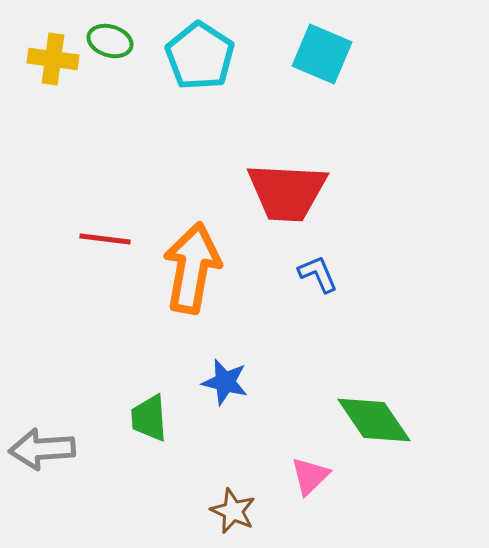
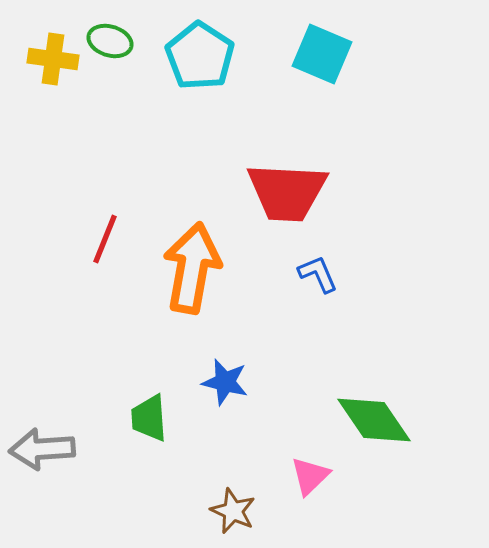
red line: rotated 75 degrees counterclockwise
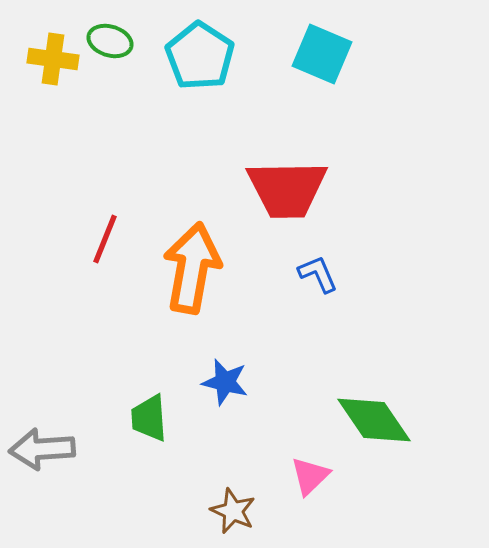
red trapezoid: moved 3 px up; rotated 4 degrees counterclockwise
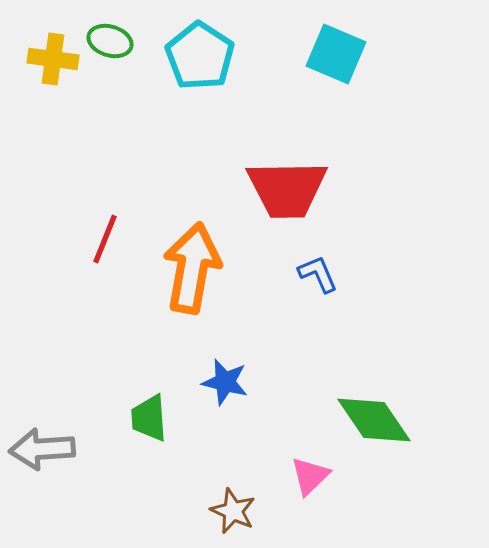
cyan square: moved 14 px right
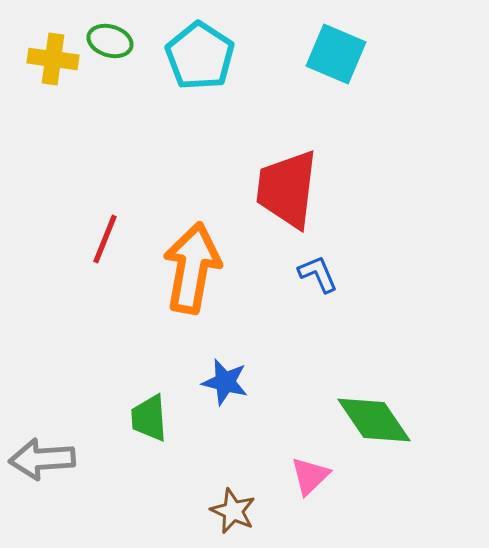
red trapezoid: rotated 98 degrees clockwise
gray arrow: moved 10 px down
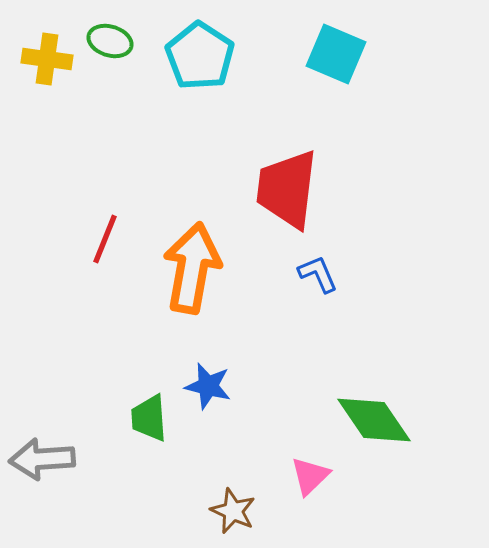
yellow cross: moved 6 px left
blue star: moved 17 px left, 4 px down
